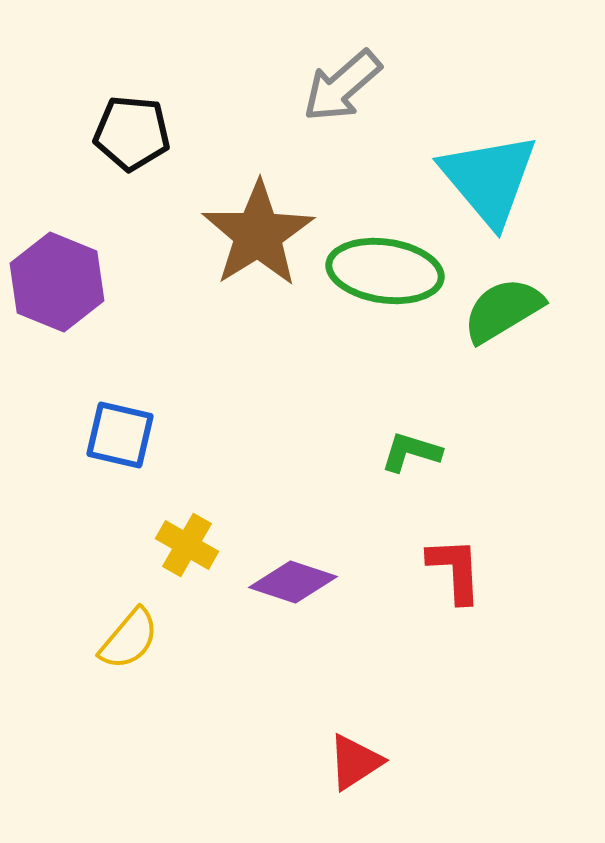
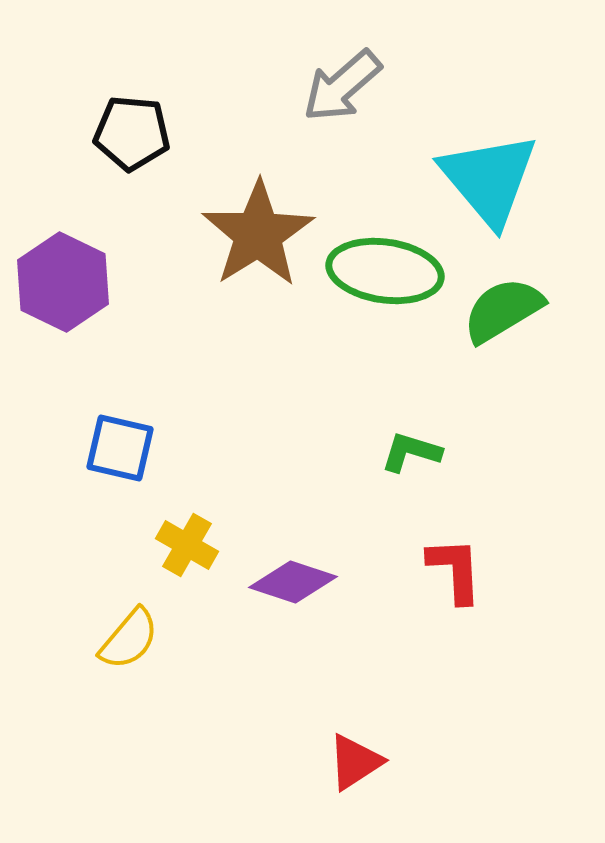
purple hexagon: moved 6 px right; rotated 4 degrees clockwise
blue square: moved 13 px down
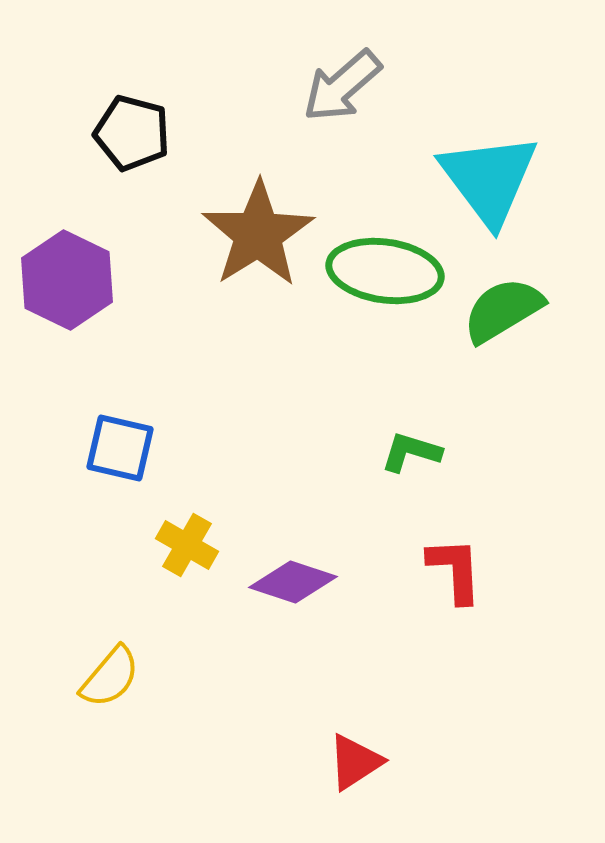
black pentagon: rotated 10 degrees clockwise
cyan triangle: rotated 3 degrees clockwise
purple hexagon: moved 4 px right, 2 px up
yellow semicircle: moved 19 px left, 38 px down
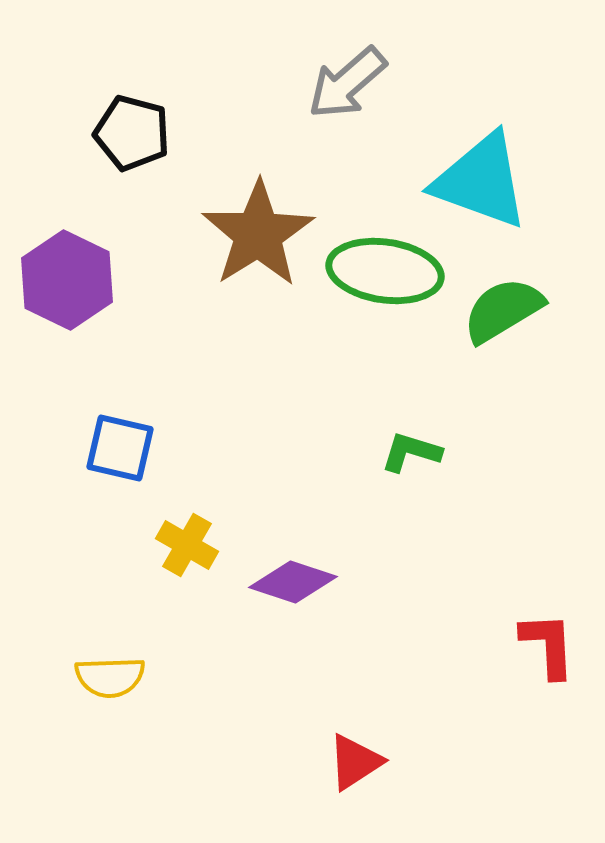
gray arrow: moved 5 px right, 3 px up
cyan triangle: moved 8 px left, 2 px down; rotated 33 degrees counterclockwise
red L-shape: moved 93 px right, 75 px down
yellow semicircle: rotated 48 degrees clockwise
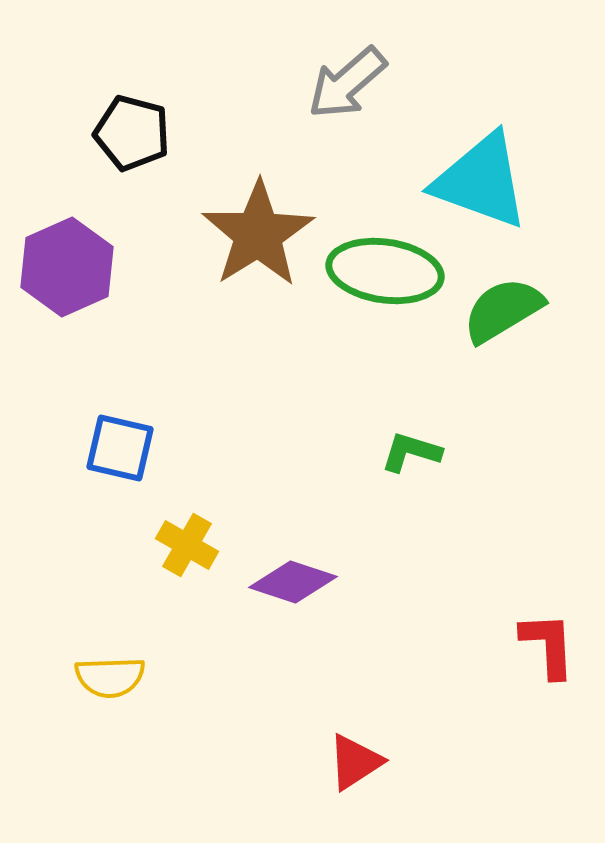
purple hexagon: moved 13 px up; rotated 10 degrees clockwise
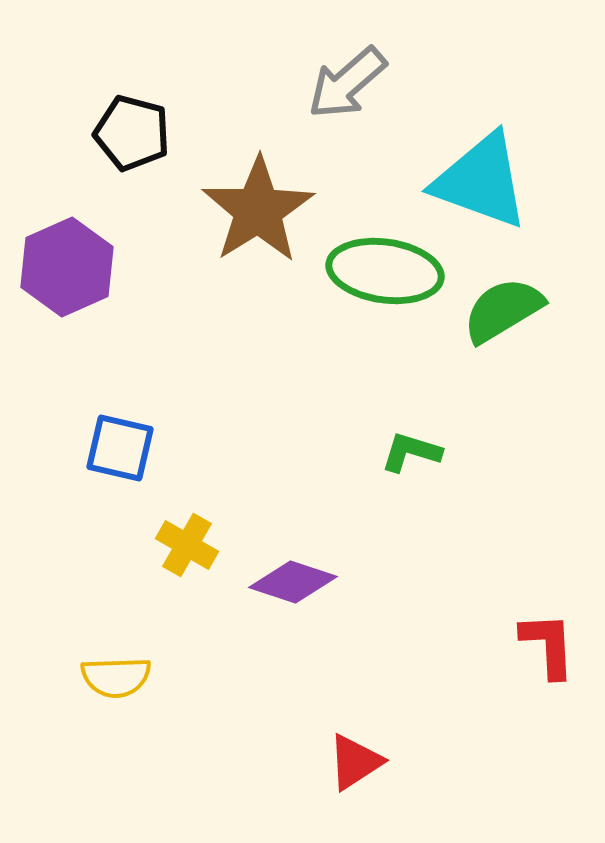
brown star: moved 24 px up
yellow semicircle: moved 6 px right
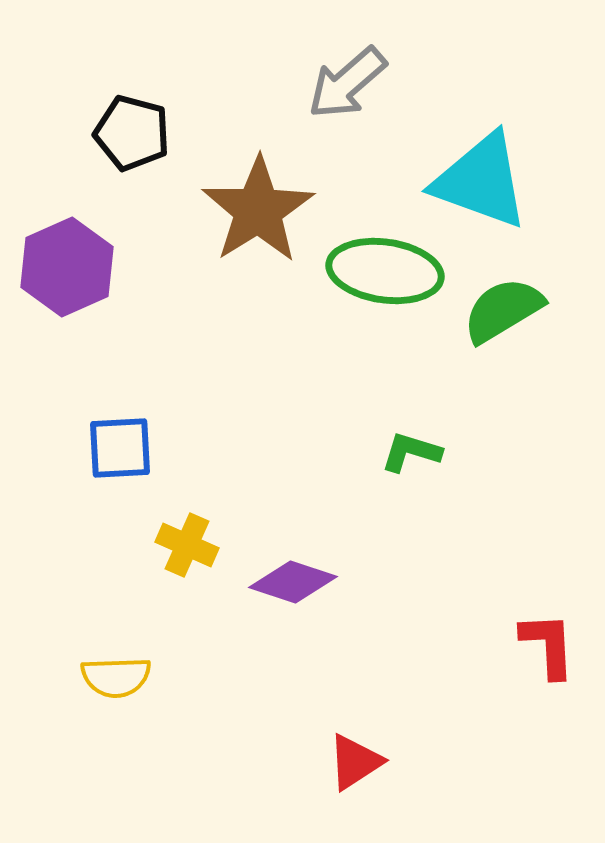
blue square: rotated 16 degrees counterclockwise
yellow cross: rotated 6 degrees counterclockwise
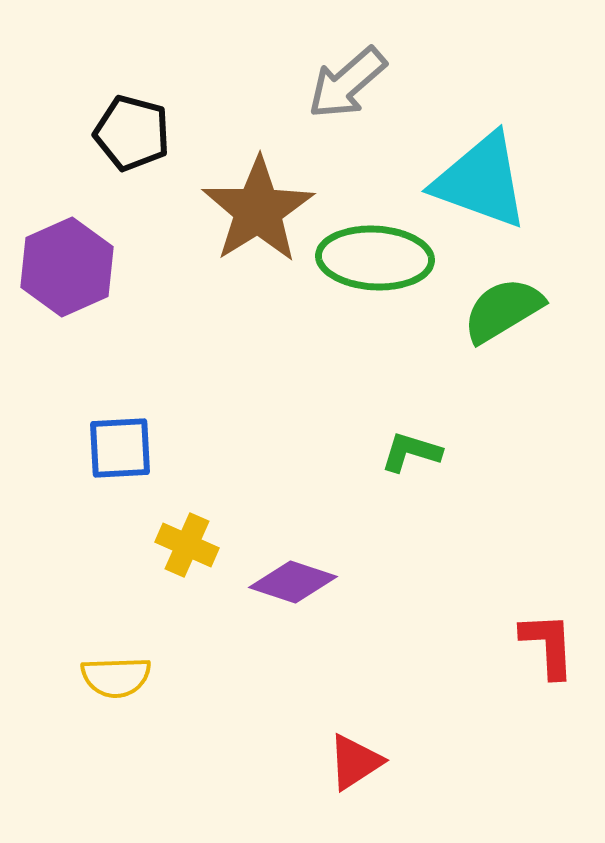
green ellipse: moved 10 px left, 13 px up; rotated 5 degrees counterclockwise
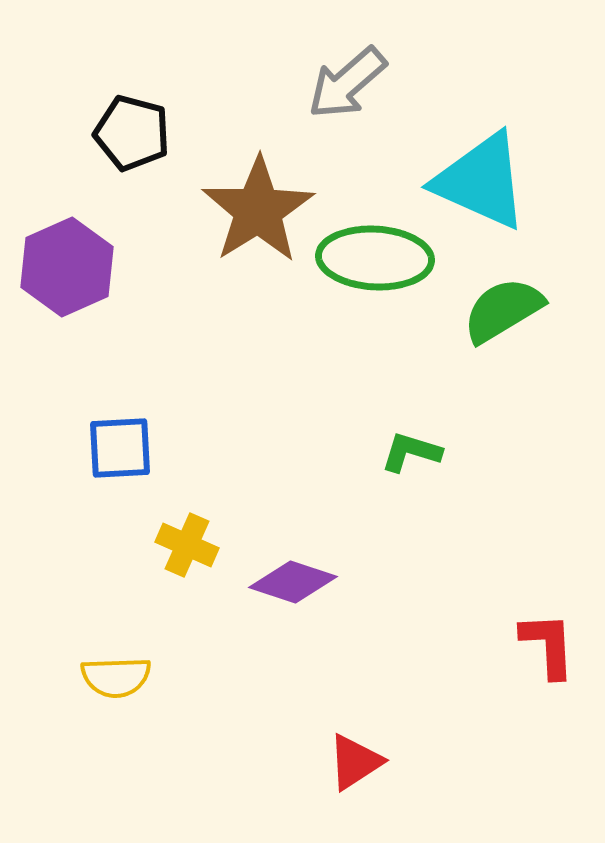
cyan triangle: rotated 4 degrees clockwise
